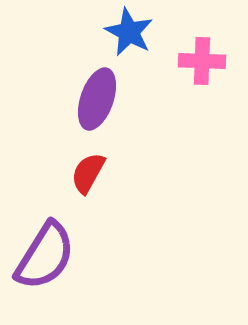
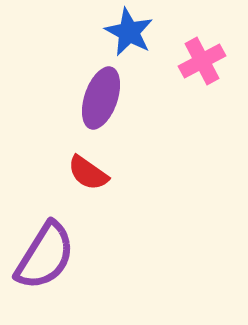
pink cross: rotated 30 degrees counterclockwise
purple ellipse: moved 4 px right, 1 px up
red semicircle: rotated 84 degrees counterclockwise
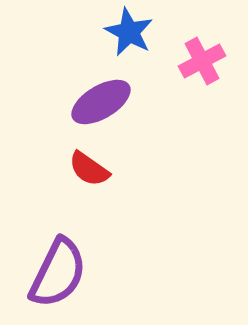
purple ellipse: moved 4 px down; rotated 40 degrees clockwise
red semicircle: moved 1 px right, 4 px up
purple semicircle: moved 13 px right, 17 px down; rotated 6 degrees counterclockwise
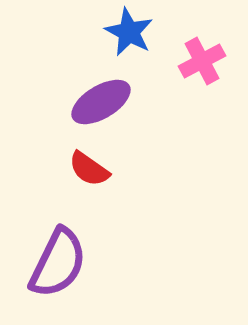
purple semicircle: moved 10 px up
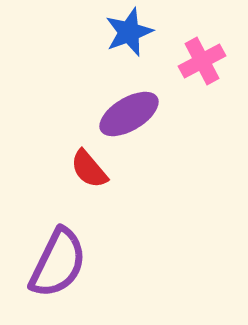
blue star: rotated 24 degrees clockwise
purple ellipse: moved 28 px right, 12 px down
red semicircle: rotated 15 degrees clockwise
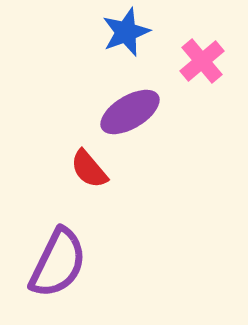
blue star: moved 3 px left
pink cross: rotated 12 degrees counterclockwise
purple ellipse: moved 1 px right, 2 px up
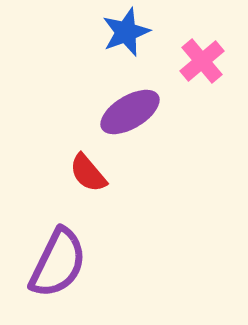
red semicircle: moved 1 px left, 4 px down
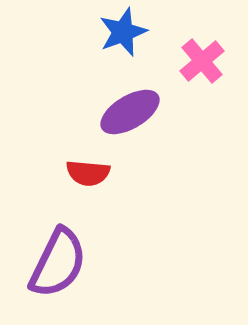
blue star: moved 3 px left
red semicircle: rotated 45 degrees counterclockwise
